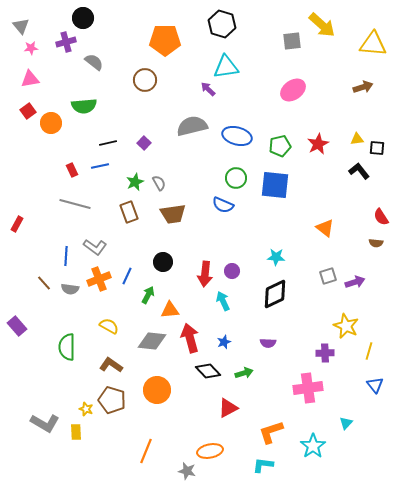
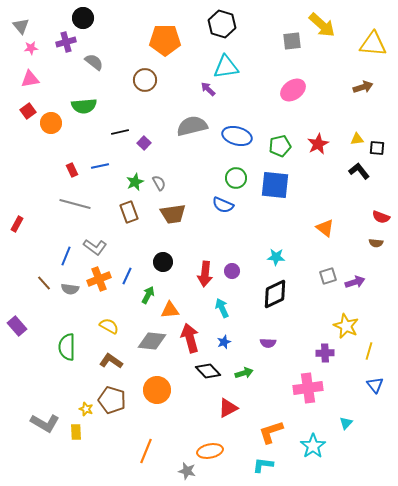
black line at (108, 143): moved 12 px right, 11 px up
red semicircle at (381, 217): rotated 36 degrees counterclockwise
blue line at (66, 256): rotated 18 degrees clockwise
cyan arrow at (223, 301): moved 1 px left, 7 px down
brown L-shape at (111, 365): moved 4 px up
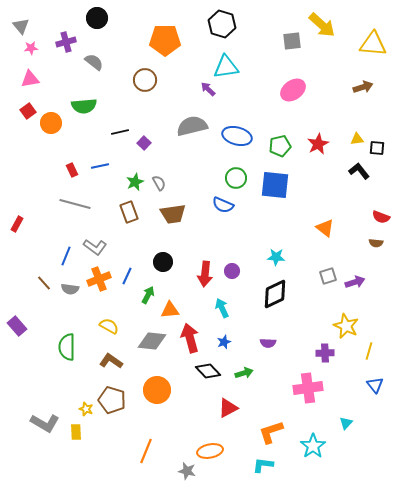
black circle at (83, 18): moved 14 px right
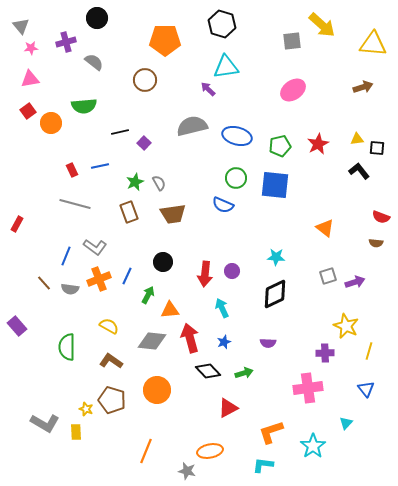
blue triangle at (375, 385): moved 9 px left, 4 px down
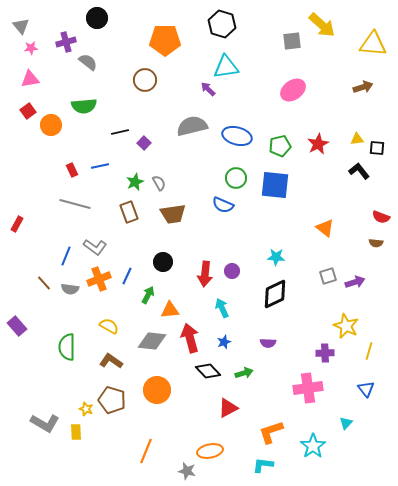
gray semicircle at (94, 62): moved 6 px left
orange circle at (51, 123): moved 2 px down
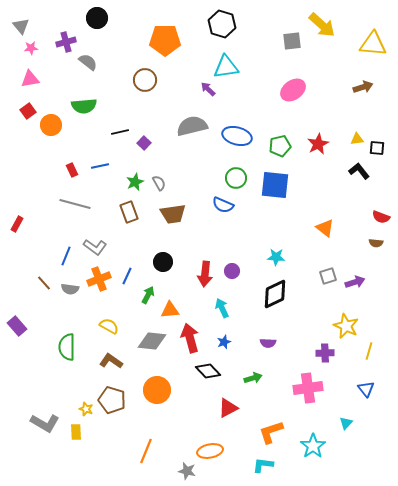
green arrow at (244, 373): moved 9 px right, 5 px down
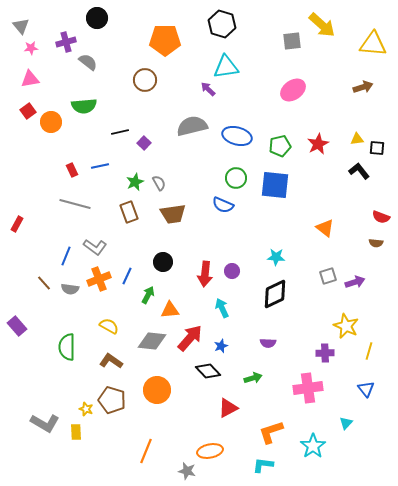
orange circle at (51, 125): moved 3 px up
red arrow at (190, 338): rotated 56 degrees clockwise
blue star at (224, 342): moved 3 px left, 4 px down
